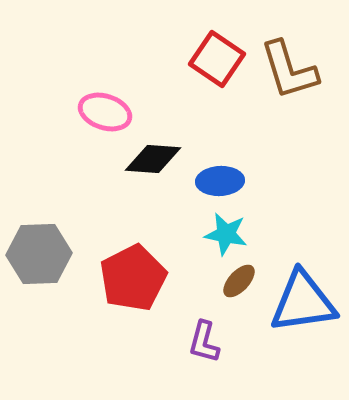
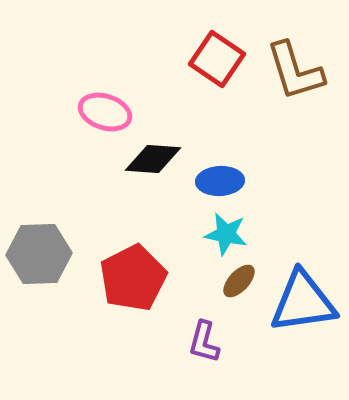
brown L-shape: moved 6 px right, 1 px down
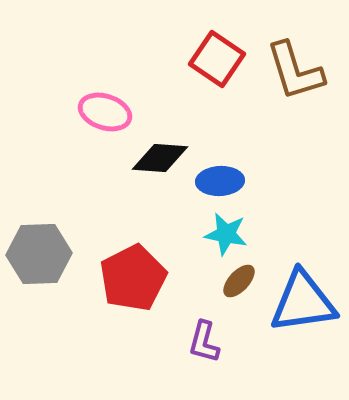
black diamond: moved 7 px right, 1 px up
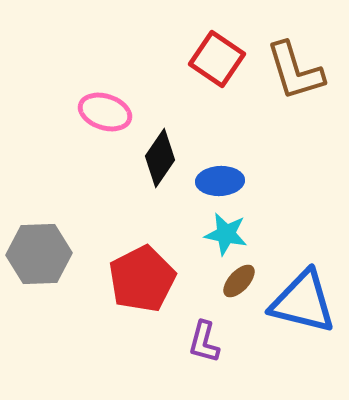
black diamond: rotated 60 degrees counterclockwise
red pentagon: moved 9 px right, 1 px down
blue triangle: rotated 22 degrees clockwise
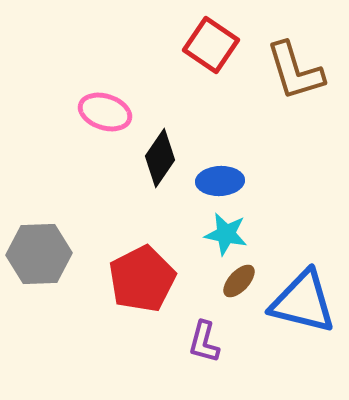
red square: moved 6 px left, 14 px up
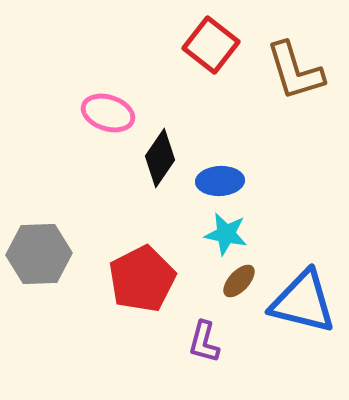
red square: rotated 4 degrees clockwise
pink ellipse: moved 3 px right, 1 px down
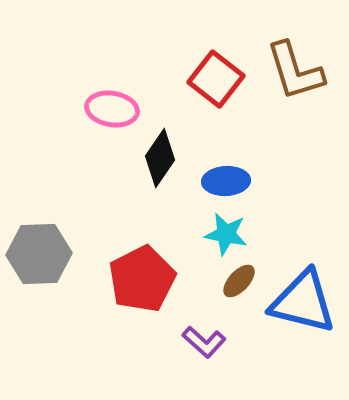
red square: moved 5 px right, 34 px down
pink ellipse: moved 4 px right, 4 px up; rotated 9 degrees counterclockwise
blue ellipse: moved 6 px right
purple L-shape: rotated 63 degrees counterclockwise
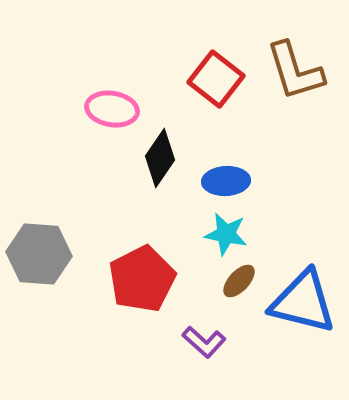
gray hexagon: rotated 6 degrees clockwise
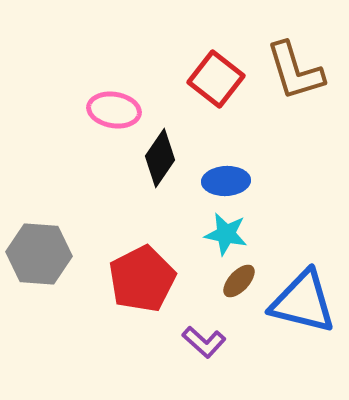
pink ellipse: moved 2 px right, 1 px down
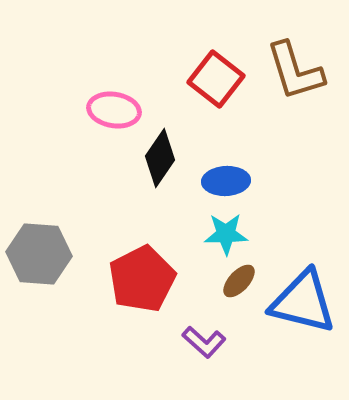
cyan star: rotated 12 degrees counterclockwise
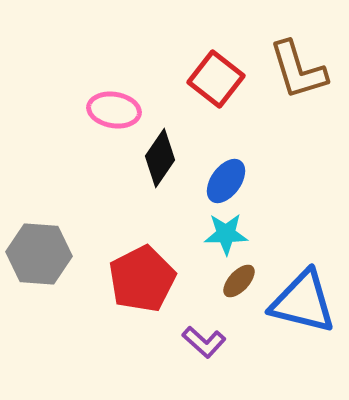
brown L-shape: moved 3 px right, 1 px up
blue ellipse: rotated 51 degrees counterclockwise
